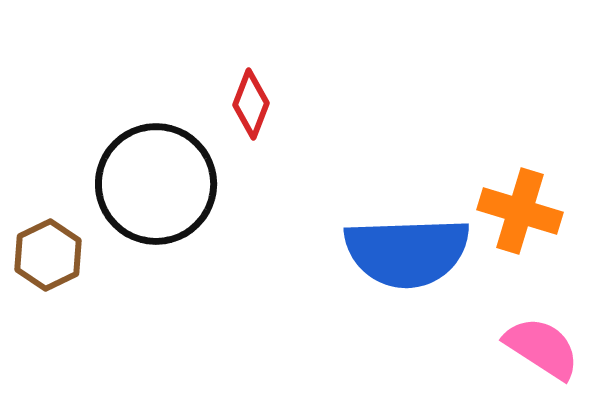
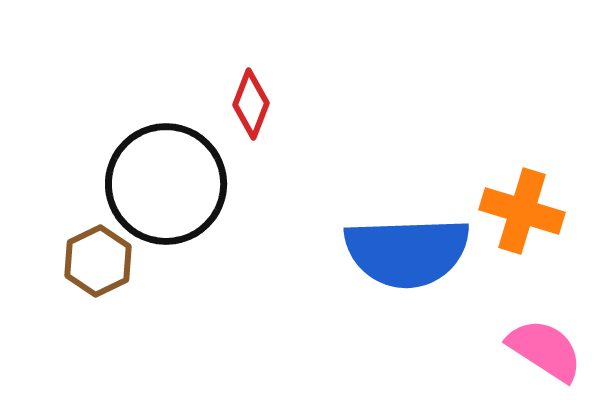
black circle: moved 10 px right
orange cross: moved 2 px right
brown hexagon: moved 50 px right, 6 px down
pink semicircle: moved 3 px right, 2 px down
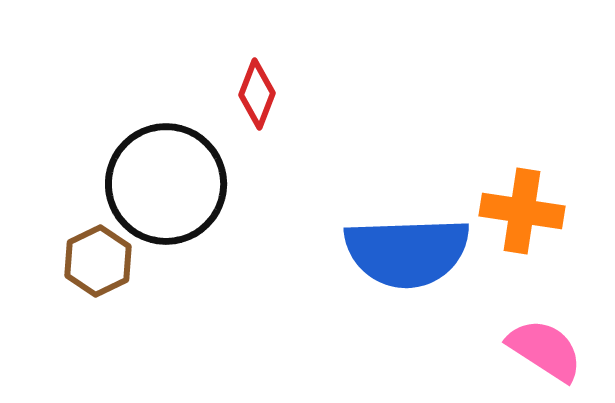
red diamond: moved 6 px right, 10 px up
orange cross: rotated 8 degrees counterclockwise
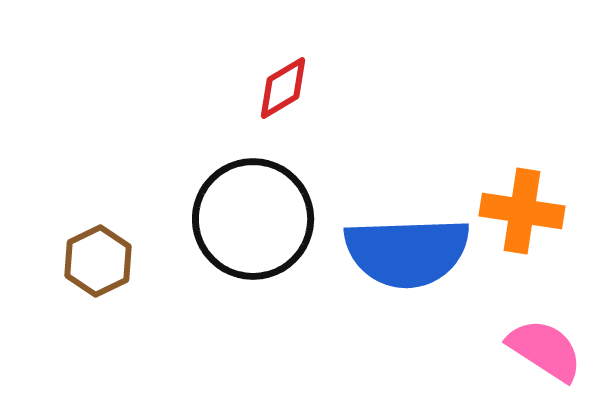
red diamond: moved 26 px right, 6 px up; rotated 38 degrees clockwise
black circle: moved 87 px right, 35 px down
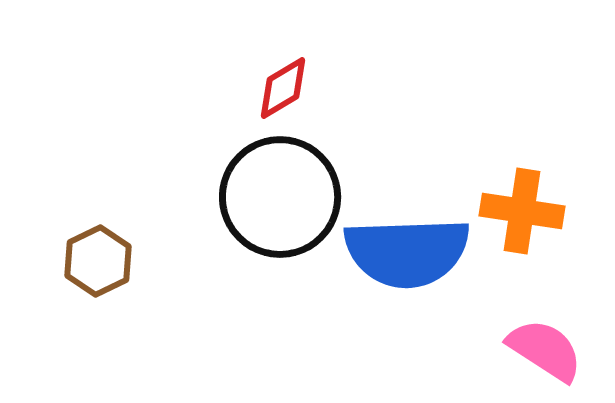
black circle: moved 27 px right, 22 px up
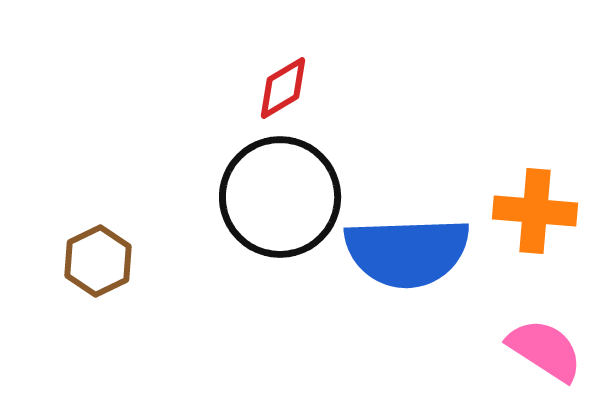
orange cross: moved 13 px right; rotated 4 degrees counterclockwise
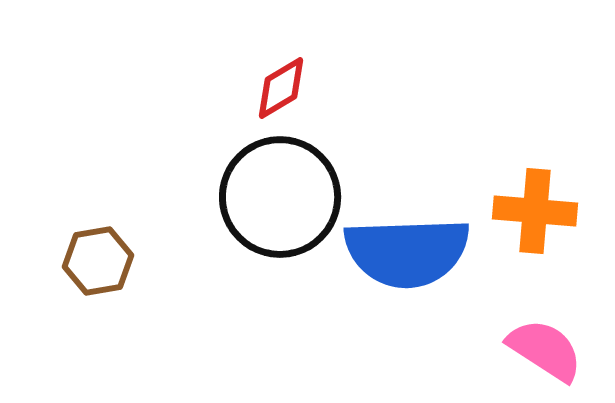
red diamond: moved 2 px left
brown hexagon: rotated 16 degrees clockwise
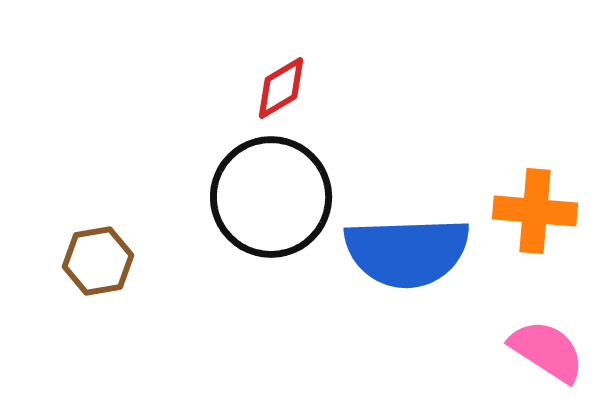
black circle: moved 9 px left
pink semicircle: moved 2 px right, 1 px down
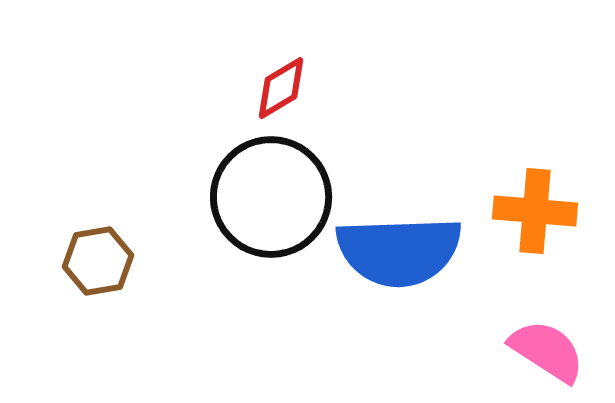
blue semicircle: moved 8 px left, 1 px up
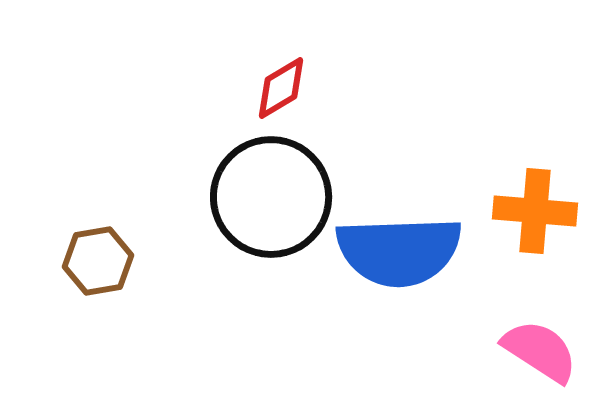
pink semicircle: moved 7 px left
